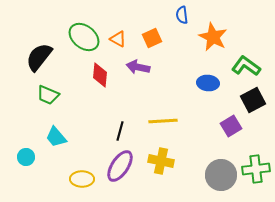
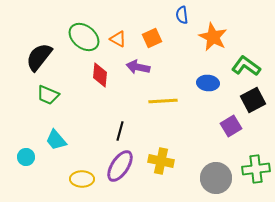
yellow line: moved 20 px up
cyan trapezoid: moved 3 px down
gray circle: moved 5 px left, 3 px down
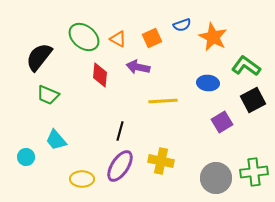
blue semicircle: moved 10 px down; rotated 102 degrees counterclockwise
purple square: moved 9 px left, 4 px up
green cross: moved 2 px left, 3 px down
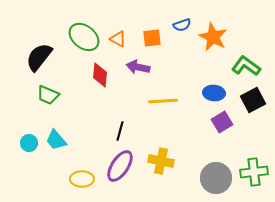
orange square: rotated 18 degrees clockwise
blue ellipse: moved 6 px right, 10 px down
cyan circle: moved 3 px right, 14 px up
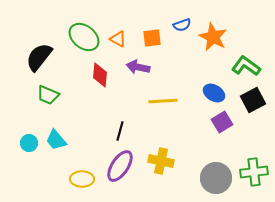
blue ellipse: rotated 25 degrees clockwise
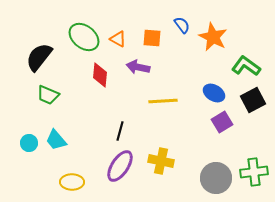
blue semicircle: rotated 108 degrees counterclockwise
orange square: rotated 12 degrees clockwise
yellow ellipse: moved 10 px left, 3 px down
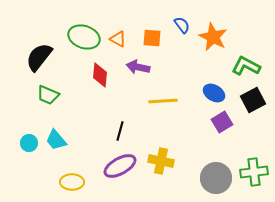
green ellipse: rotated 20 degrees counterclockwise
green L-shape: rotated 8 degrees counterclockwise
purple ellipse: rotated 28 degrees clockwise
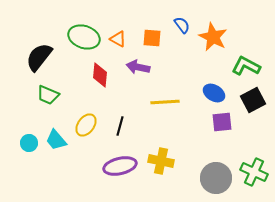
yellow line: moved 2 px right, 1 px down
purple square: rotated 25 degrees clockwise
black line: moved 5 px up
purple ellipse: rotated 16 degrees clockwise
green cross: rotated 32 degrees clockwise
yellow ellipse: moved 14 px right, 57 px up; rotated 55 degrees counterclockwise
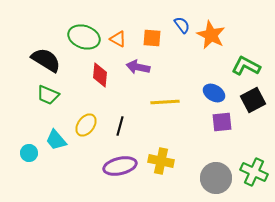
orange star: moved 2 px left, 2 px up
black semicircle: moved 7 px right, 3 px down; rotated 84 degrees clockwise
cyan circle: moved 10 px down
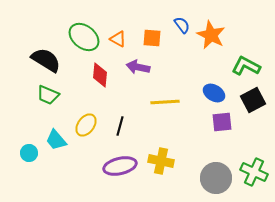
green ellipse: rotated 20 degrees clockwise
